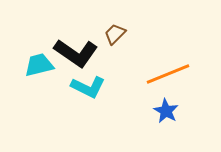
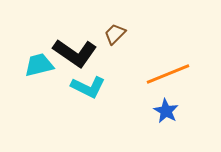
black L-shape: moved 1 px left
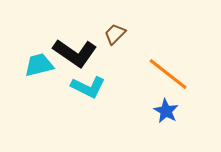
orange line: rotated 60 degrees clockwise
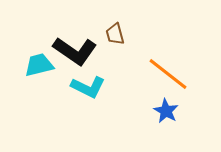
brown trapezoid: rotated 60 degrees counterclockwise
black L-shape: moved 2 px up
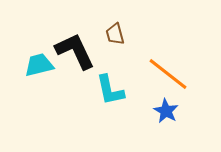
black L-shape: rotated 150 degrees counterclockwise
cyan L-shape: moved 22 px right, 3 px down; rotated 52 degrees clockwise
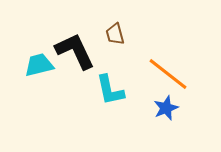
blue star: moved 3 px up; rotated 20 degrees clockwise
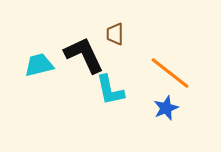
brown trapezoid: rotated 15 degrees clockwise
black L-shape: moved 9 px right, 4 px down
orange line: moved 2 px right, 1 px up
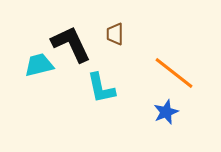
black L-shape: moved 13 px left, 11 px up
orange line: moved 4 px right
cyan L-shape: moved 9 px left, 2 px up
blue star: moved 4 px down
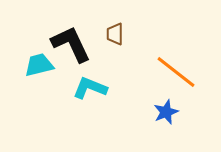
orange line: moved 2 px right, 1 px up
cyan L-shape: moved 11 px left; rotated 124 degrees clockwise
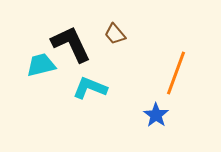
brown trapezoid: rotated 40 degrees counterclockwise
cyan trapezoid: moved 2 px right
orange line: moved 1 px down; rotated 72 degrees clockwise
blue star: moved 10 px left, 3 px down; rotated 15 degrees counterclockwise
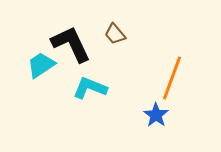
cyan trapezoid: rotated 20 degrees counterclockwise
orange line: moved 4 px left, 5 px down
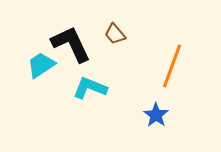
orange line: moved 12 px up
